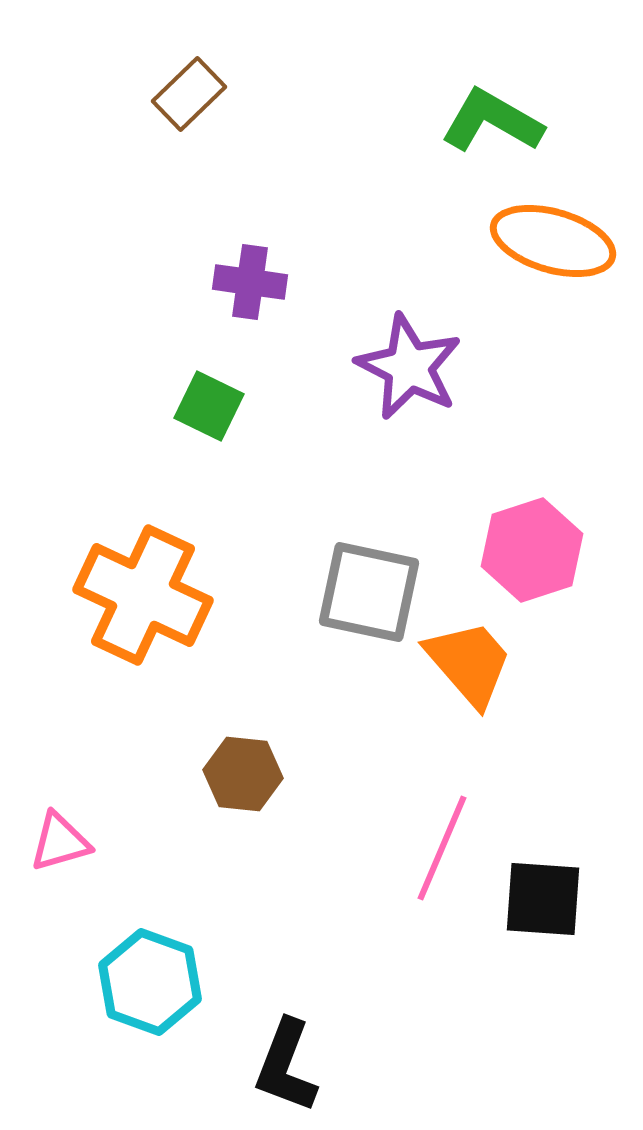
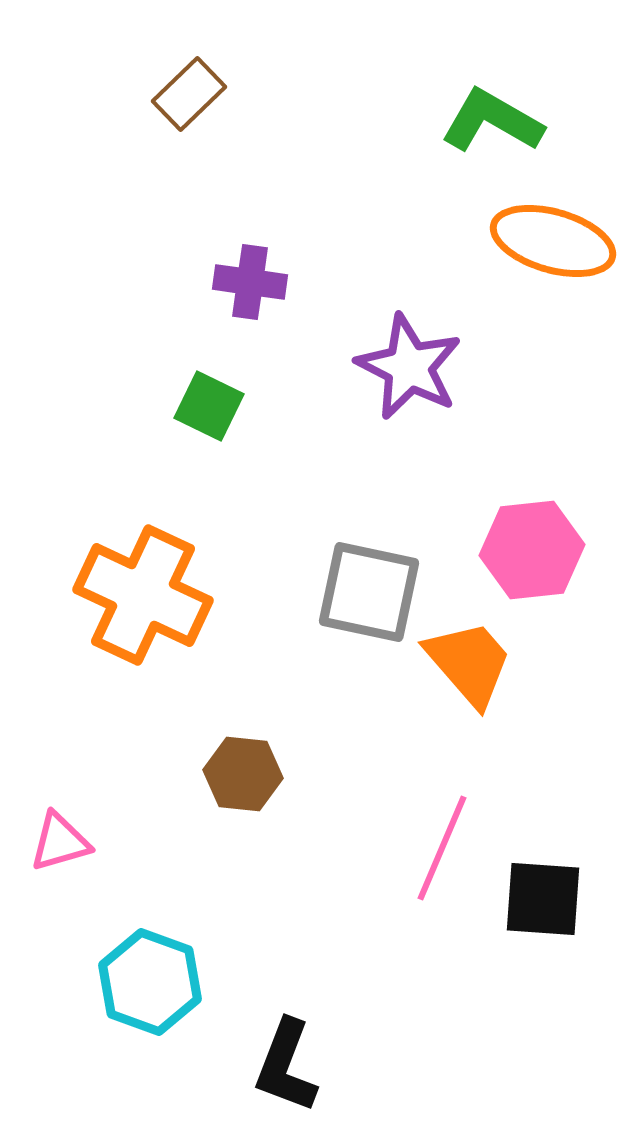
pink hexagon: rotated 12 degrees clockwise
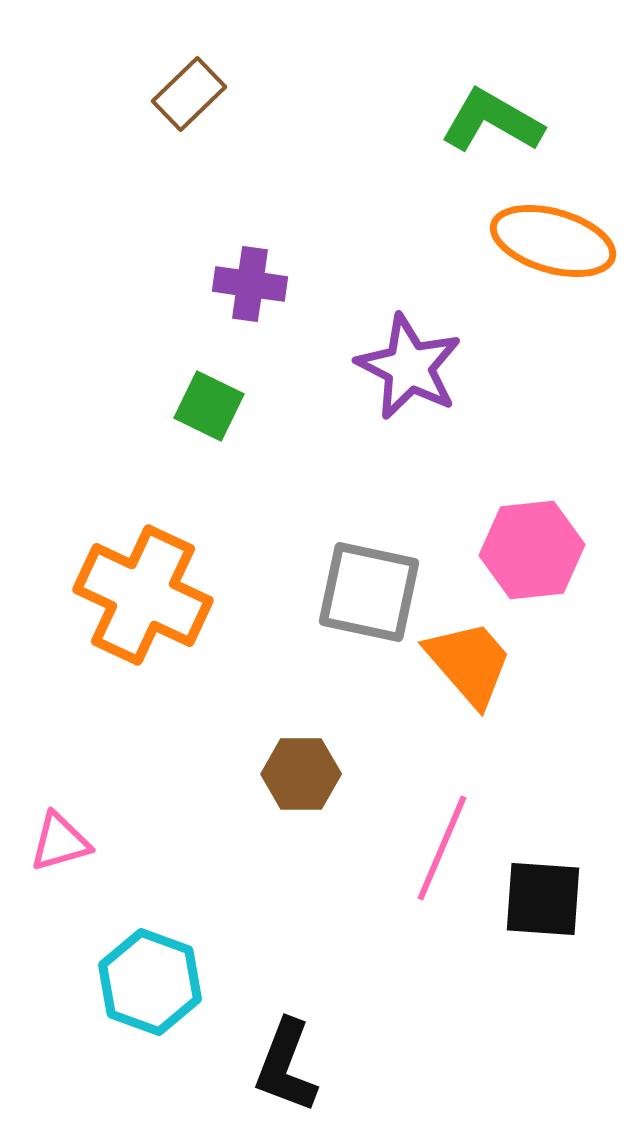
purple cross: moved 2 px down
brown hexagon: moved 58 px right; rotated 6 degrees counterclockwise
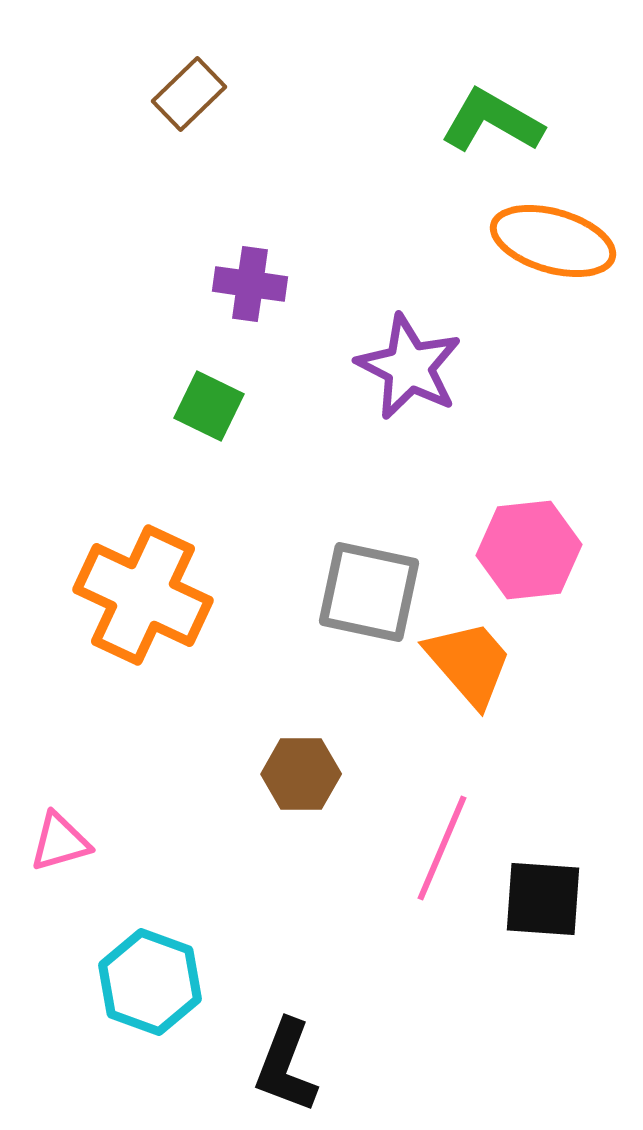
pink hexagon: moved 3 px left
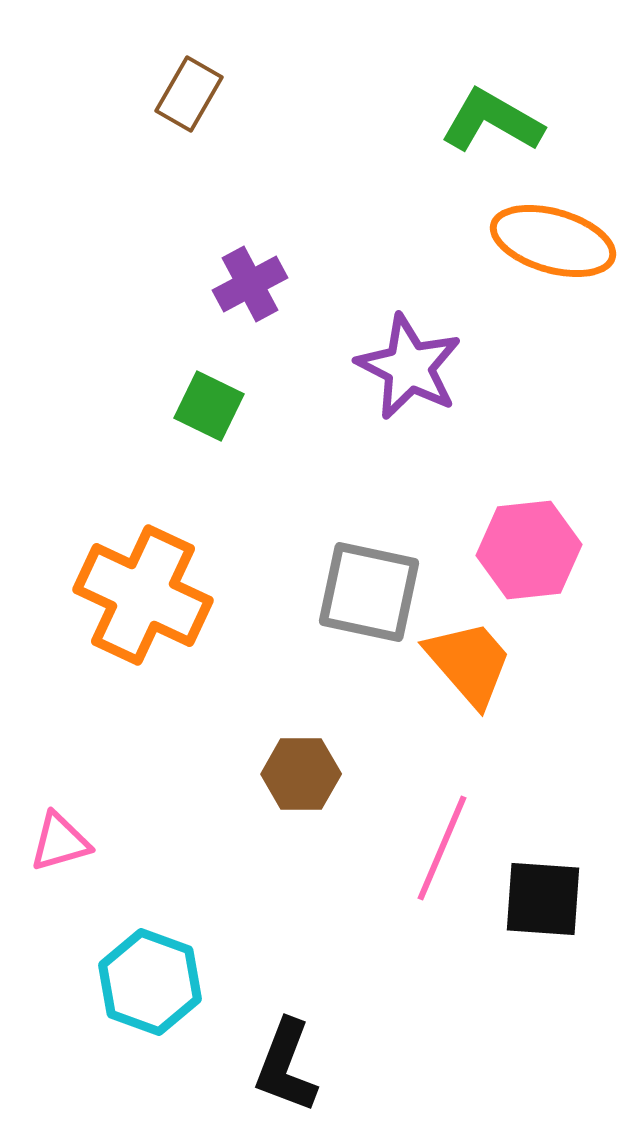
brown rectangle: rotated 16 degrees counterclockwise
purple cross: rotated 36 degrees counterclockwise
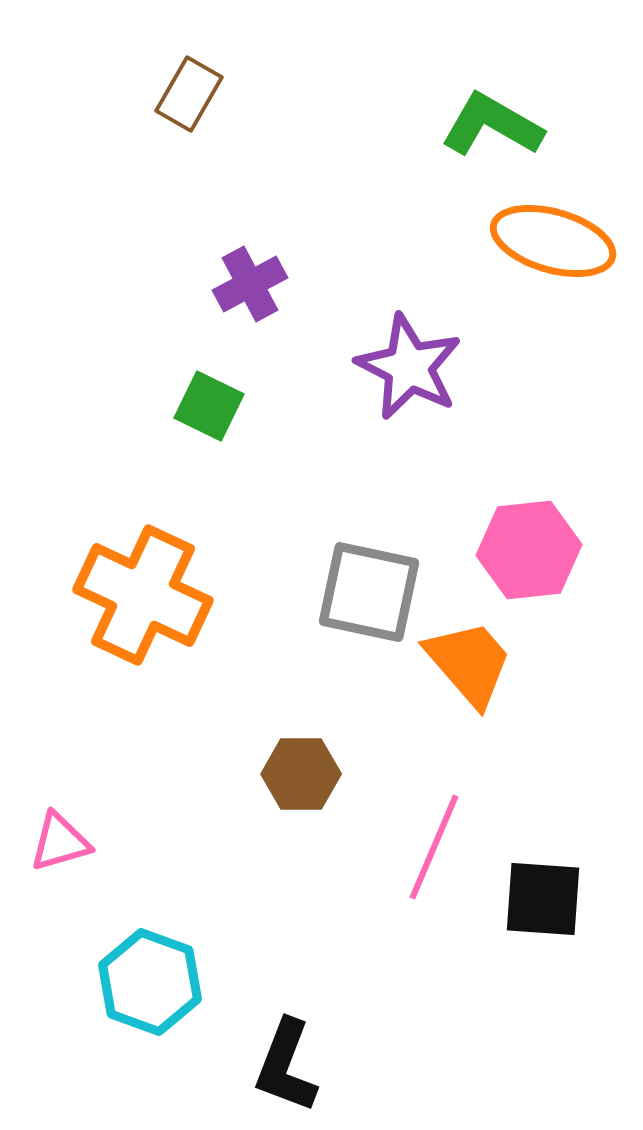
green L-shape: moved 4 px down
pink line: moved 8 px left, 1 px up
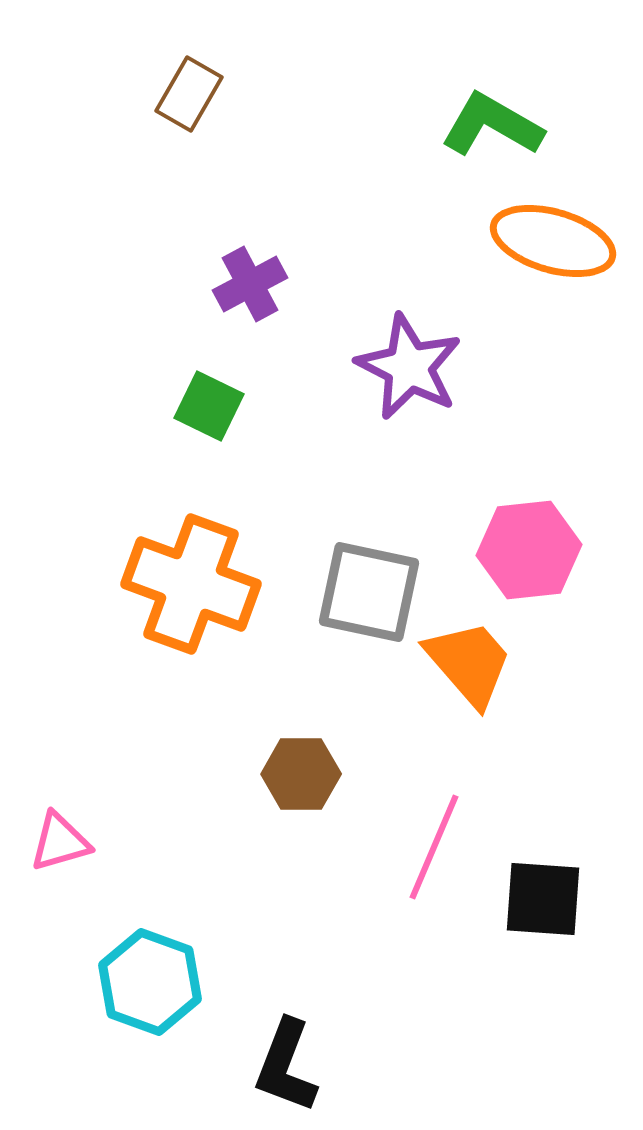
orange cross: moved 48 px right, 11 px up; rotated 5 degrees counterclockwise
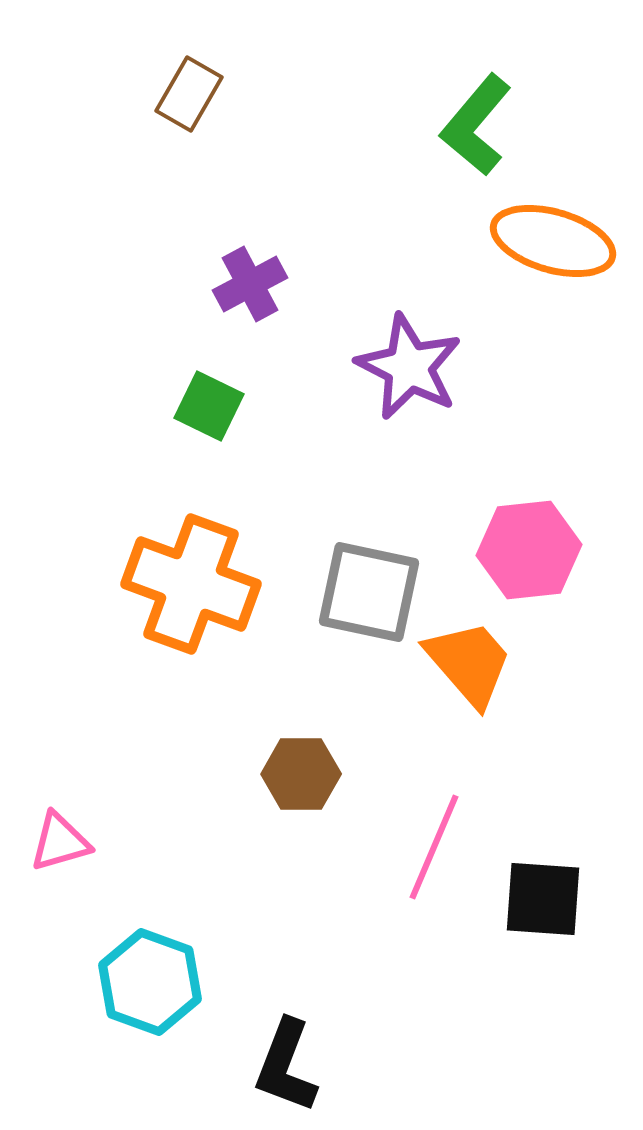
green L-shape: moved 16 px left; rotated 80 degrees counterclockwise
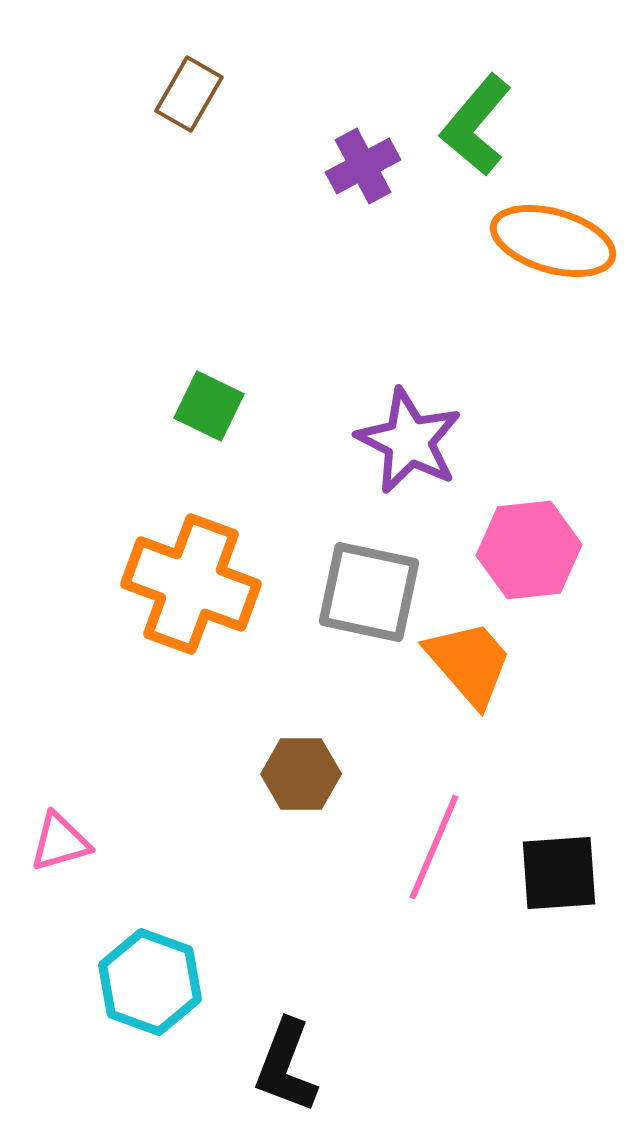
purple cross: moved 113 px right, 118 px up
purple star: moved 74 px down
black square: moved 16 px right, 26 px up; rotated 8 degrees counterclockwise
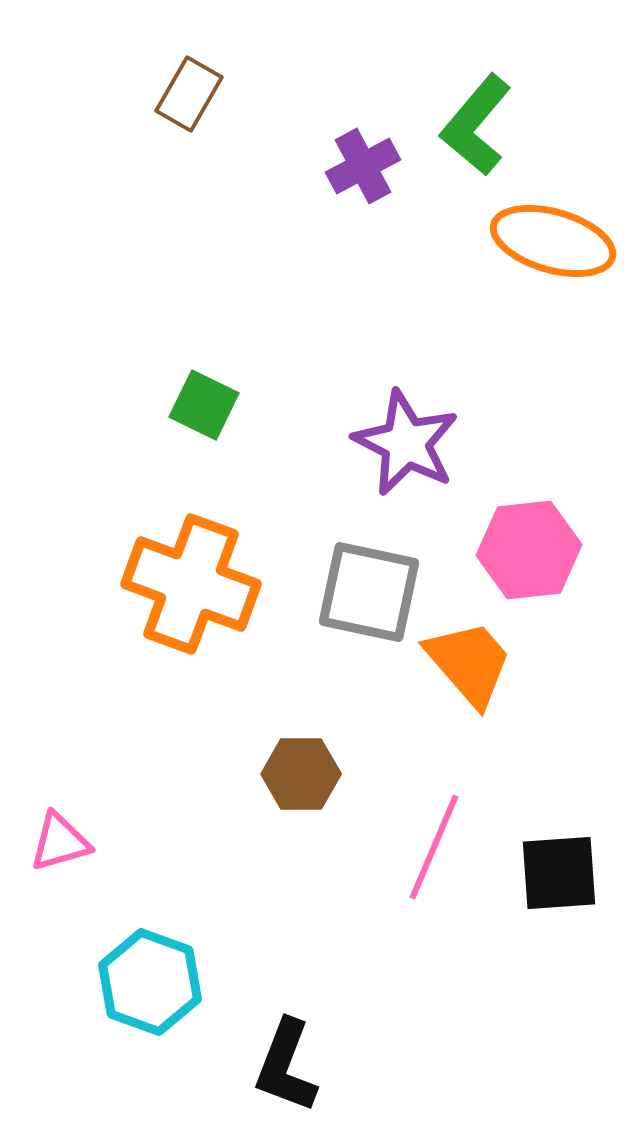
green square: moved 5 px left, 1 px up
purple star: moved 3 px left, 2 px down
